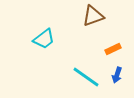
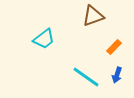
orange rectangle: moved 1 px right, 2 px up; rotated 21 degrees counterclockwise
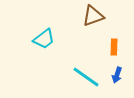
orange rectangle: rotated 42 degrees counterclockwise
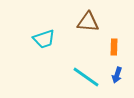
brown triangle: moved 5 px left, 6 px down; rotated 25 degrees clockwise
cyan trapezoid: rotated 20 degrees clockwise
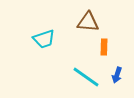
orange rectangle: moved 10 px left
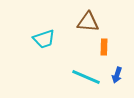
cyan line: rotated 12 degrees counterclockwise
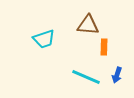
brown triangle: moved 3 px down
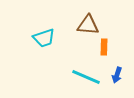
cyan trapezoid: moved 1 px up
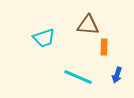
cyan line: moved 8 px left
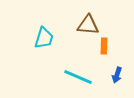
cyan trapezoid: rotated 55 degrees counterclockwise
orange rectangle: moved 1 px up
